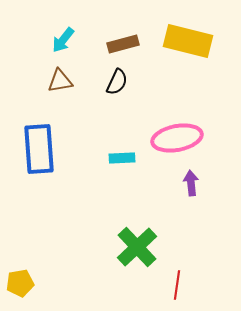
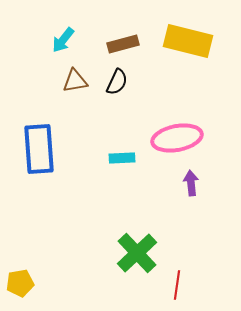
brown triangle: moved 15 px right
green cross: moved 6 px down
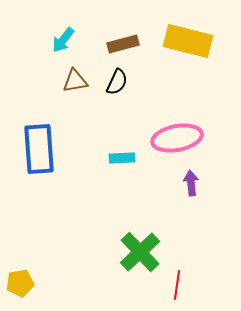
green cross: moved 3 px right, 1 px up
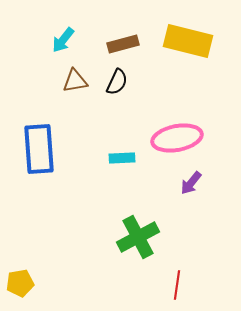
purple arrow: rotated 135 degrees counterclockwise
green cross: moved 2 px left, 15 px up; rotated 15 degrees clockwise
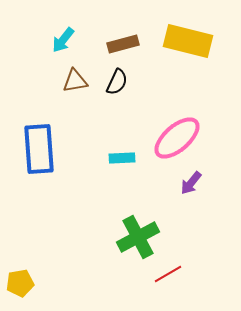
pink ellipse: rotated 30 degrees counterclockwise
red line: moved 9 px left, 11 px up; rotated 52 degrees clockwise
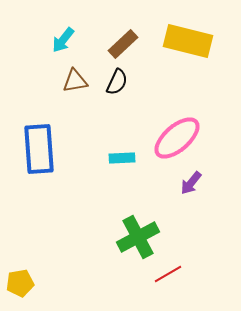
brown rectangle: rotated 28 degrees counterclockwise
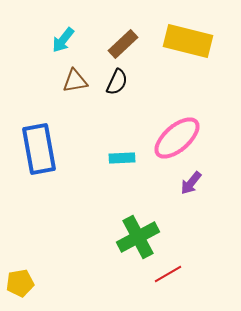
blue rectangle: rotated 6 degrees counterclockwise
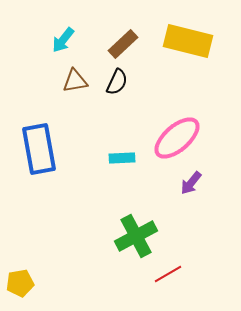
green cross: moved 2 px left, 1 px up
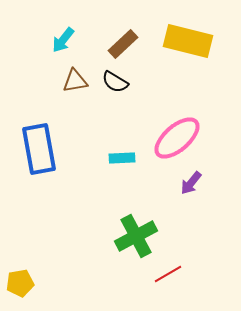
black semicircle: moved 2 px left; rotated 96 degrees clockwise
